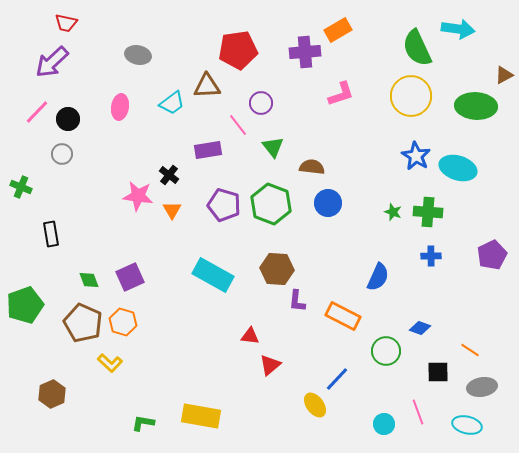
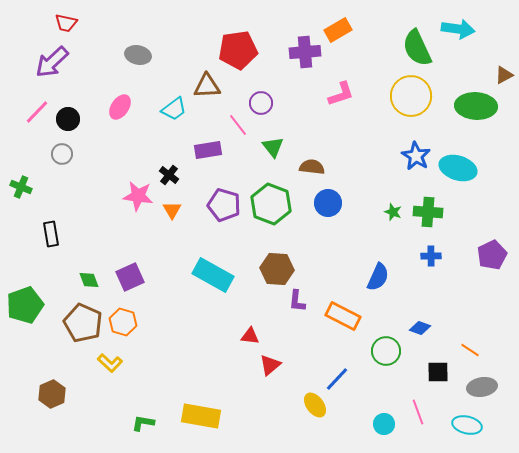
cyan trapezoid at (172, 103): moved 2 px right, 6 px down
pink ellipse at (120, 107): rotated 25 degrees clockwise
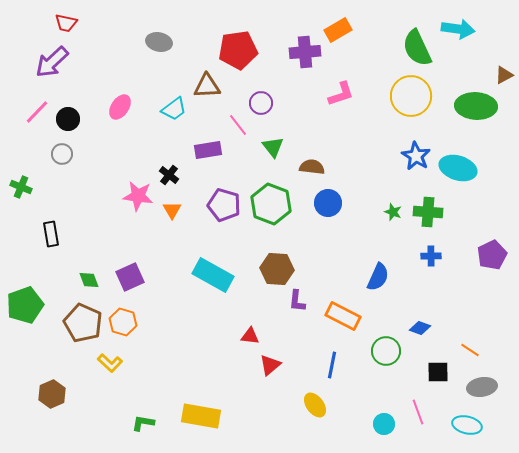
gray ellipse at (138, 55): moved 21 px right, 13 px up
blue line at (337, 379): moved 5 px left, 14 px up; rotated 32 degrees counterclockwise
